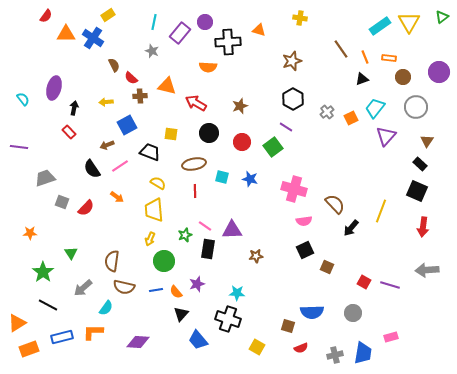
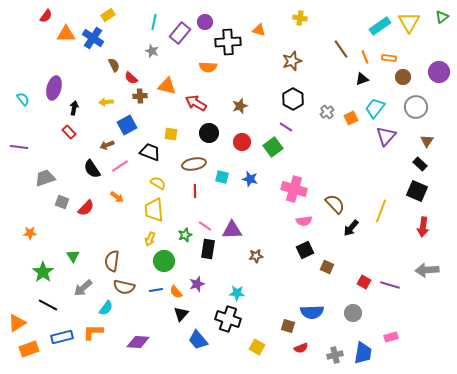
green triangle at (71, 253): moved 2 px right, 3 px down
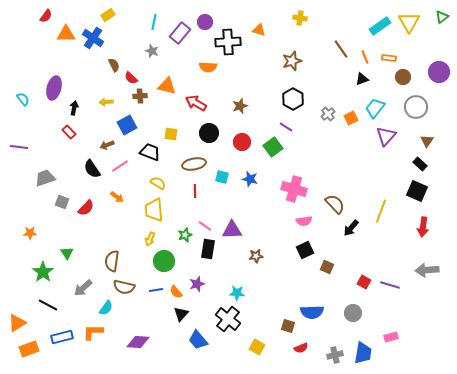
gray cross at (327, 112): moved 1 px right, 2 px down
green triangle at (73, 256): moved 6 px left, 3 px up
black cross at (228, 319): rotated 20 degrees clockwise
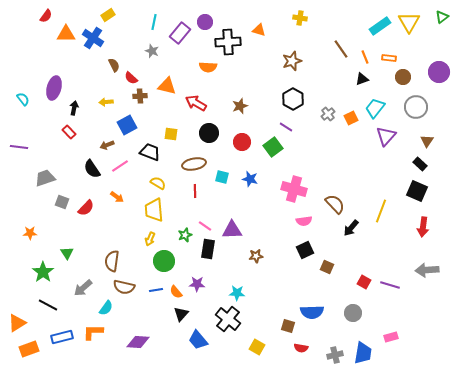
purple star at (197, 284): rotated 21 degrees clockwise
red semicircle at (301, 348): rotated 32 degrees clockwise
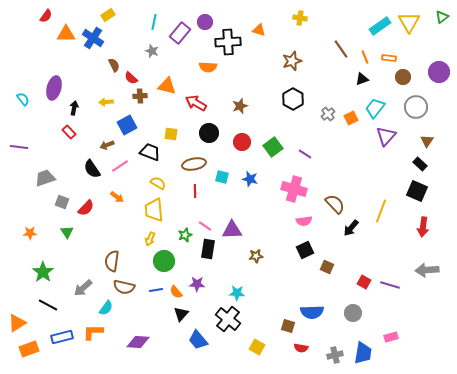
purple line at (286, 127): moved 19 px right, 27 px down
green triangle at (67, 253): moved 21 px up
